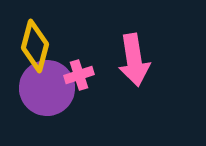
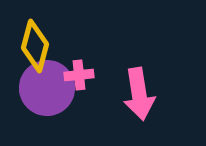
pink arrow: moved 5 px right, 34 px down
pink cross: rotated 12 degrees clockwise
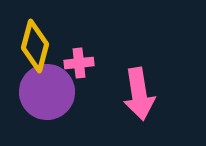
pink cross: moved 12 px up
purple circle: moved 4 px down
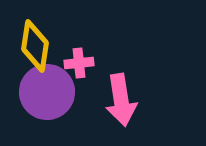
yellow diamond: rotated 6 degrees counterclockwise
pink arrow: moved 18 px left, 6 px down
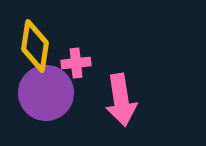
pink cross: moved 3 px left
purple circle: moved 1 px left, 1 px down
